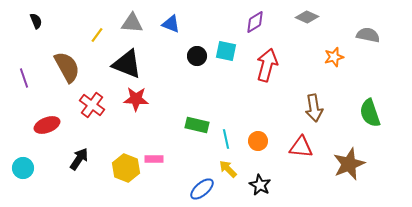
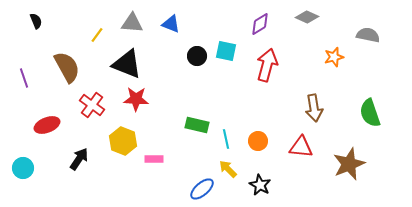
purple diamond: moved 5 px right, 2 px down
yellow hexagon: moved 3 px left, 27 px up
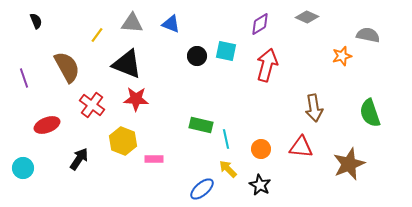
orange star: moved 8 px right, 1 px up
green rectangle: moved 4 px right
orange circle: moved 3 px right, 8 px down
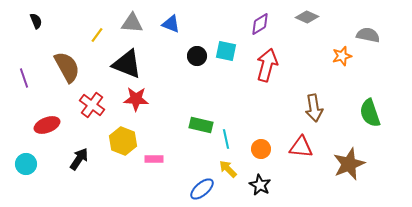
cyan circle: moved 3 px right, 4 px up
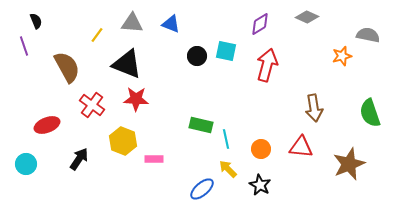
purple line: moved 32 px up
